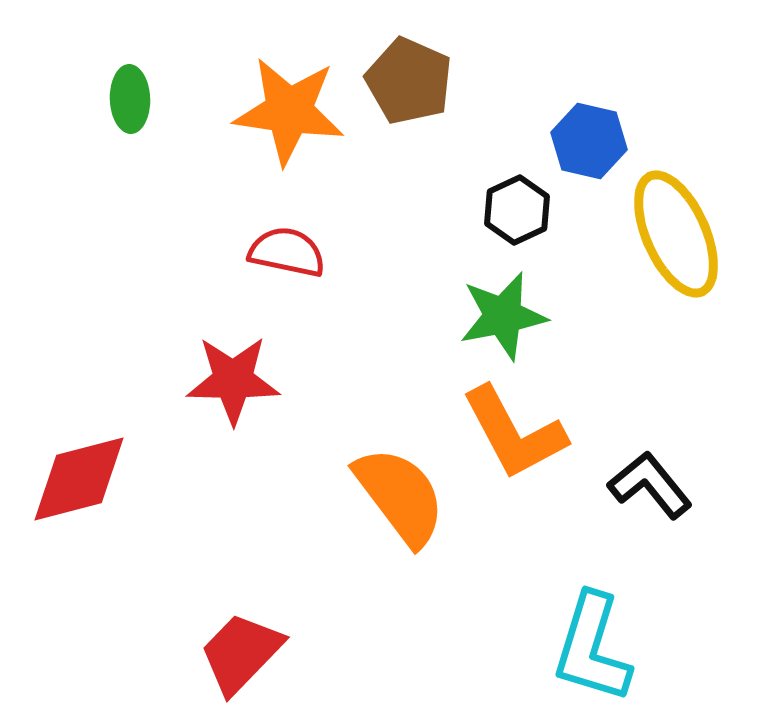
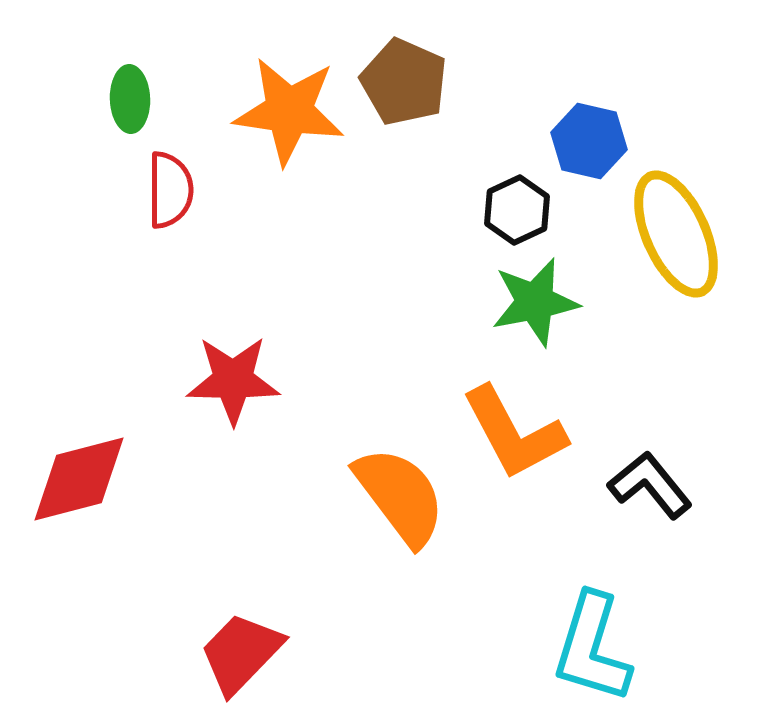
brown pentagon: moved 5 px left, 1 px down
red semicircle: moved 117 px left, 62 px up; rotated 78 degrees clockwise
green star: moved 32 px right, 14 px up
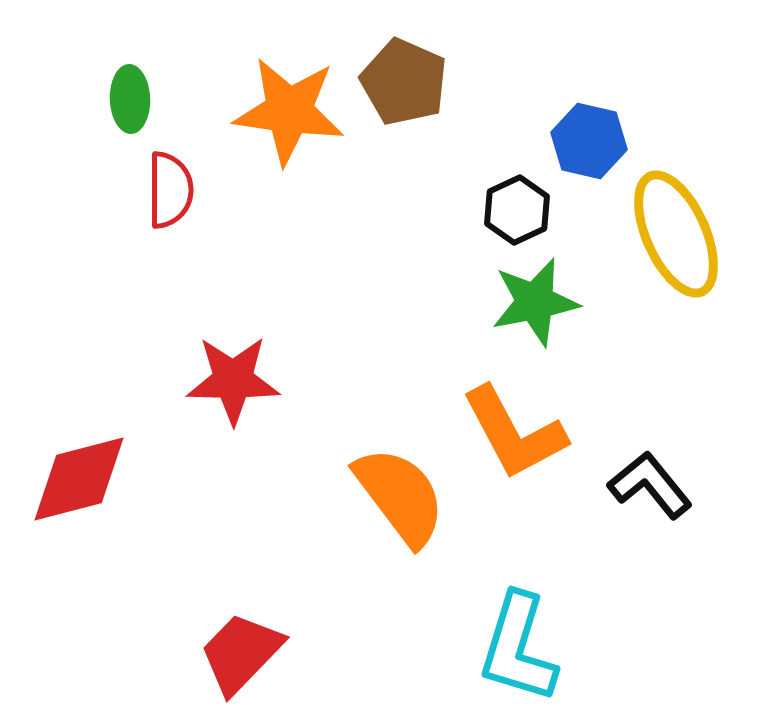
cyan L-shape: moved 74 px left
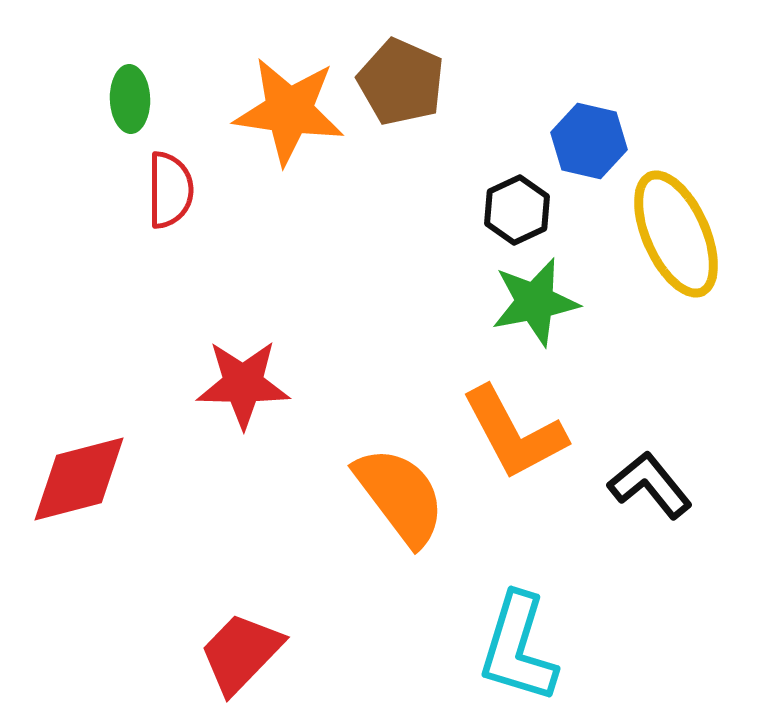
brown pentagon: moved 3 px left
red star: moved 10 px right, 4 px down
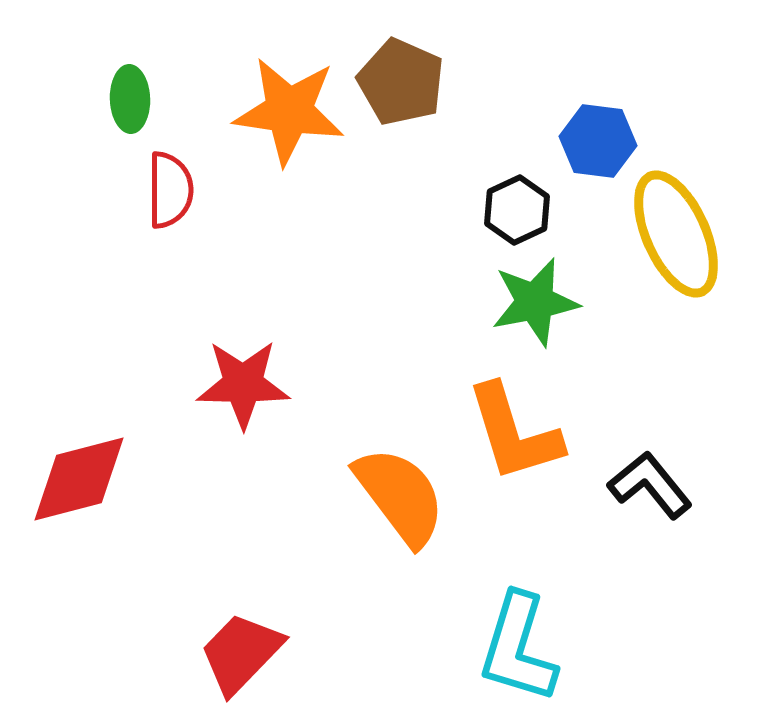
blue hexagon: moved 9 px right; rotated 6 degrees counterclockwise
orange L-shape: rotated 11 degrees clockwise
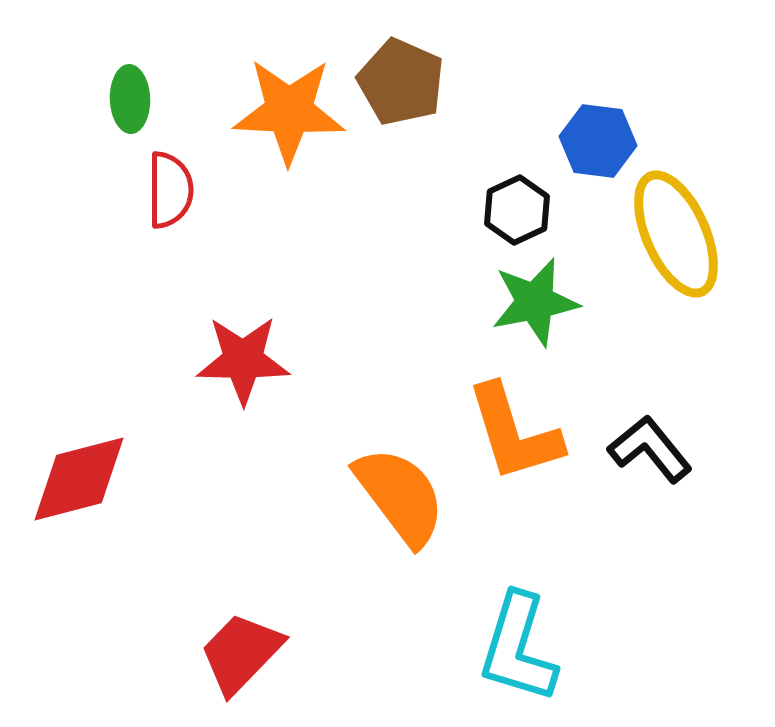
orange star: rotated 5 degrees counterclockwise
red star: moved 24 px up
black L-shape: moved 36 px up
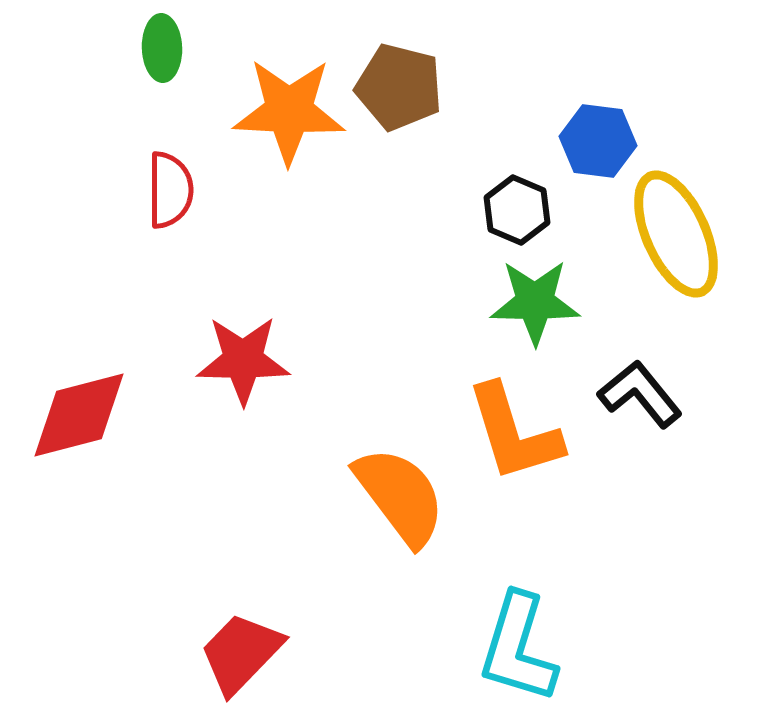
brown pentagon: moved 2 px left, 5 px down; rotated 10 degrees counterclockwise
green ellipse: moved 32 px right, 51 px up
black hexagon: rotated 12 degrees counterclockwise
green star: rotated 12 degrees clockwise
black L-shape: moved 10 px left, 55 px up
red diamond: moved 64 px up
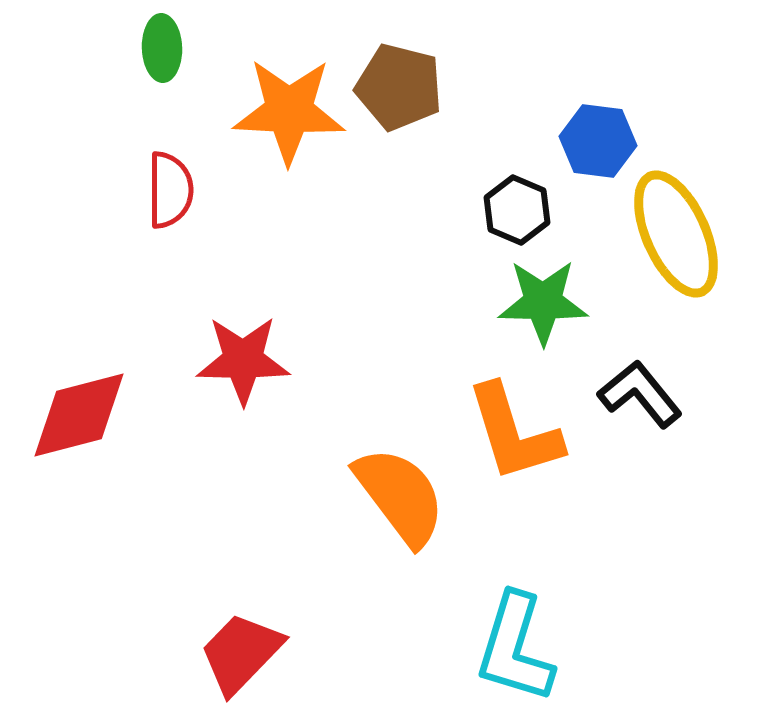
green star: moved 8 px right
cyan L-shape: moved 3 px left
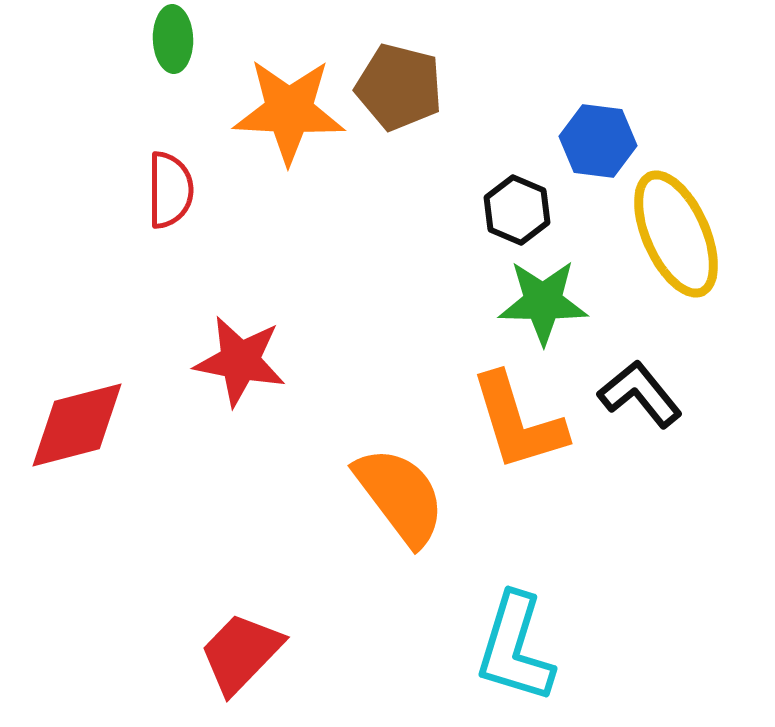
green ellipse: moved 11 px right, 9 px up
red star: moved 3 px left, 1 px down; rotated 10 degrees clockwise
red diamond: moved 2 px left, 10 px down
orange L-shape: moved 4 px right, 11 px up
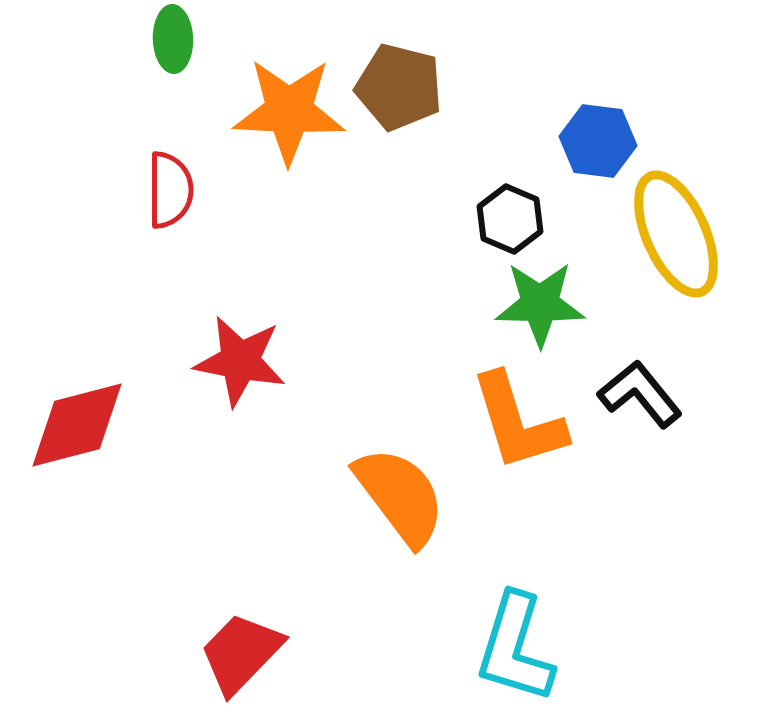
black hexagon: moved 7 px left, 9 px down
green star: moved 3 px left, 2 px down
